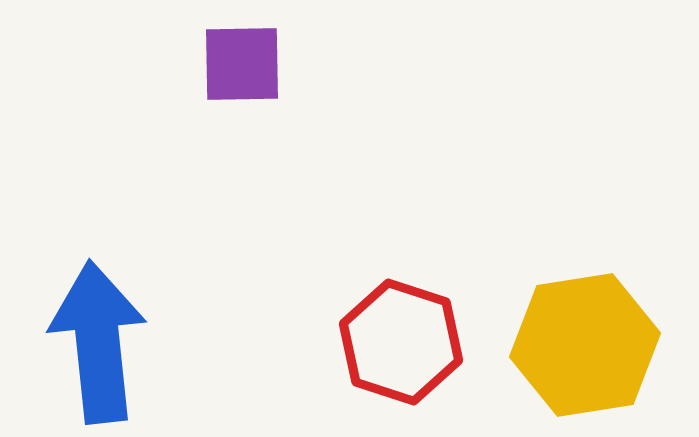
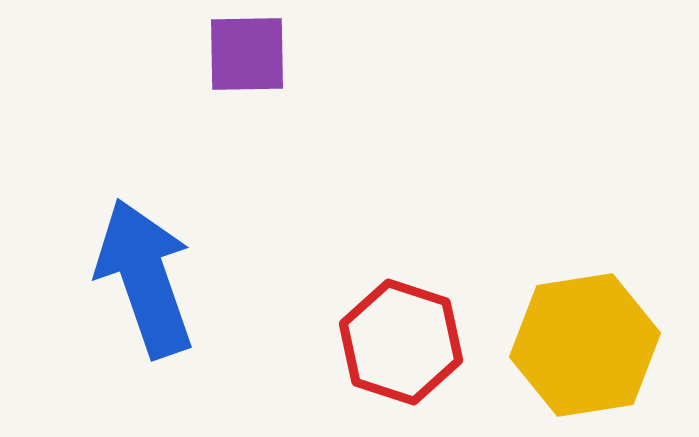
purple square: moved 5 px right, 10 px up
blue arrow: moved 47 px right, 64 px up; rotated 13 degrees counterclockwise
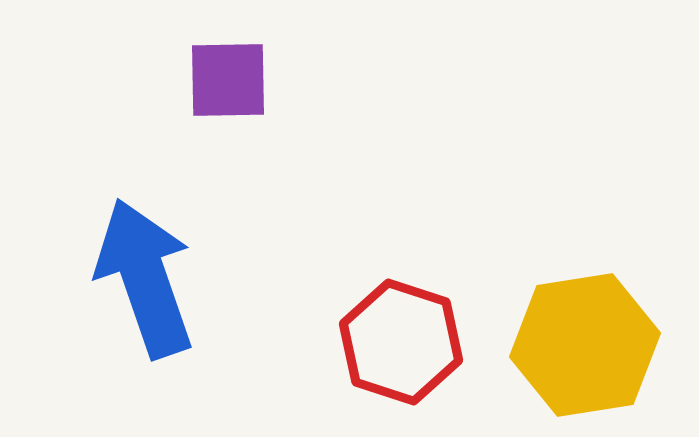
purple square: moved 19 px left, 26 px down
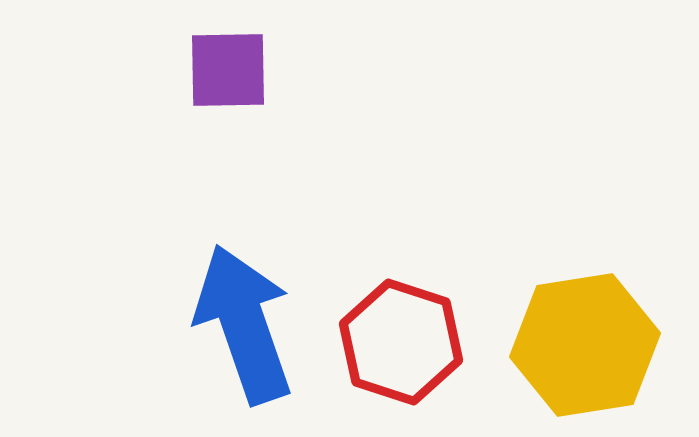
purple square: moved 10 px up
blue arrow: moved 99 px right, 46 px down
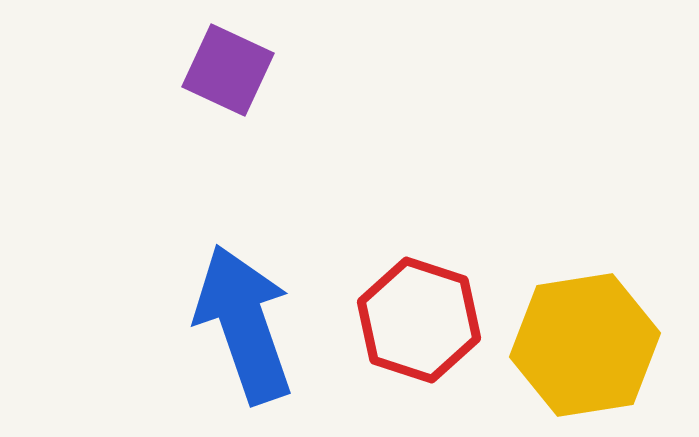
purple square: rotated 26 degrees clockwise
red hexagon: moved 18 px right, 22 px up
